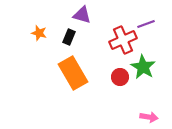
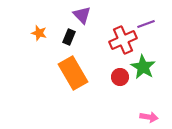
purple triangle: rotated 30 degrees clockwise
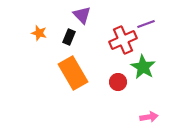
red circle: moved 2 px left, 5 px down
pink arrow: rotated 18 degrees counterclockwise
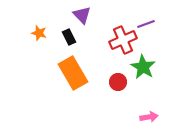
black rectangle: rotated 49 degrees counterclockwise
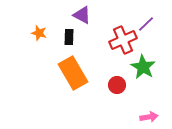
purple triangle: rotated 18 degrees counterclockwise
purple line: rotated 24 degrees counterclockwise
black rectangle: rotated 28 degrees clockwise
red circle: moved 1 px left, 3 px down
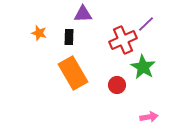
purple triangle: moved 1 px right, 1 px up; rotated 30 degrees counterclockwise
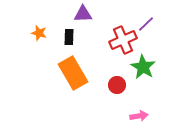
pink arrow: moved 10 px left, 1 px up
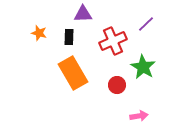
red cross: moved 10 px left, 1 px down
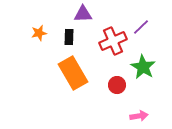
purple line: moved 5 px left, 3 px down
orange star: rotated 28 degrees counterclockwise
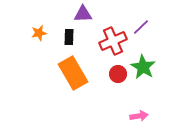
red circle: moved 1 px right, 11 px up
